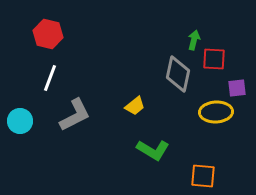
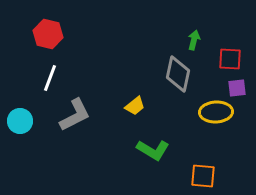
red square: moved 16 px right
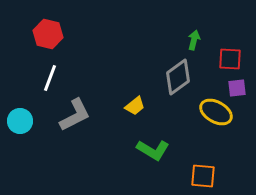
gray diamond: moved 3 px down; rotated 42 degrees clockwise
yellow ellipse: rotated 32 degrees clockwise
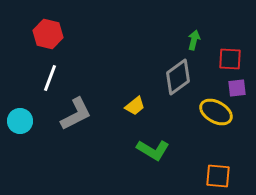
gray L-shape: moved 1 px right, 1 px up
orange square: moved 15 px right
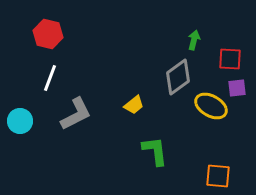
yellow trapezoid: moved 1 px left, 1 px up
yellow ellipse: moved 5 px left, 6 px up
green L-shape: moved 2 px right, 1 px down; rotated 128 degrees counterclockwise
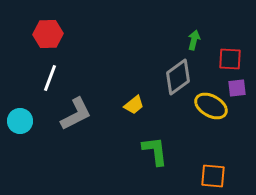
red hexagon: rotated 16 degrees counterclockwise
orange square: moved 5 px left
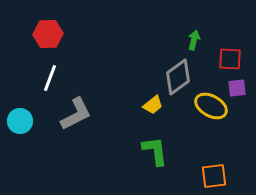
yellow trapezoid: moved 19 px right
orange square: moved 1 px right; rotated 12 degrees counterclockwise
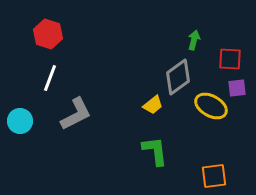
red hexagon: rotated 20 degrees clockwise
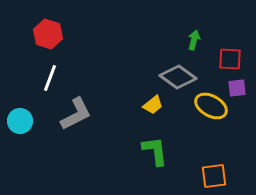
gray diamond: rotated 72 degrees clockwise
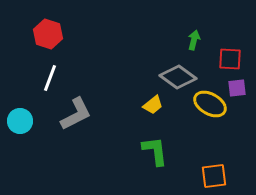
yellow ellipse: moved 1 px left, 2 px up
